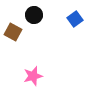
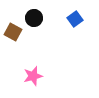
black circle: moved 3 px down
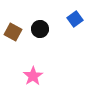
black circle: moved 6 px right, 11 px down
pink star: rotated 18 degrees counterclockwise
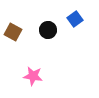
black circle: moved 8 px right, 1 px down
pink star: rotated 30 degrees counterclockwise
